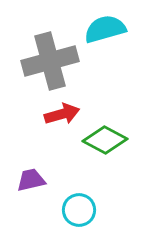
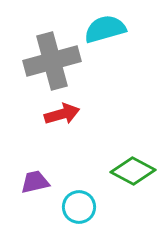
gray cross: moved 2 px right
green diamond: moved 28 px right, 31 px down
purple trapezoid: moved 4 px right, 2 px down
cyan circle: moved 3 px up
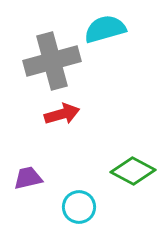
purple trapezoid: moved 7 px left, 4 px up
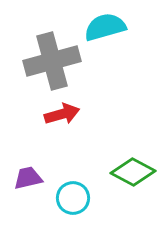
cyan semicircle: moved 2 px up
green diamond: moved 1 px down
cyan circle: moved 6 px left, 9 px up
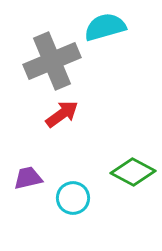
gray cross: rotated 8 degrees counterclockwise
red arrow: rotated 20 degrees counterclockwise
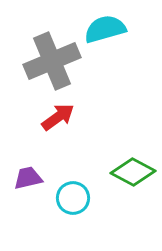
cyan semicircle: moved 2 px down
red arrow: moved 4 px left, 3 px down
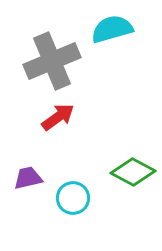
cyan semicircle: moved 7 px right
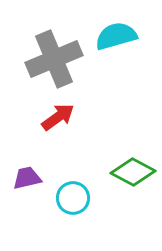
cyan semicircle: moved 4 px right, 7 px down
gray cross: moved 2 px right, 2 px up
purple trapezoid: moved 1 px left
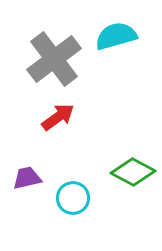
gray cross: rotated 14 degrees counterclockwise
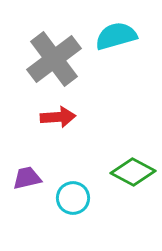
red arrow: rotated 32 degrees clockwise
